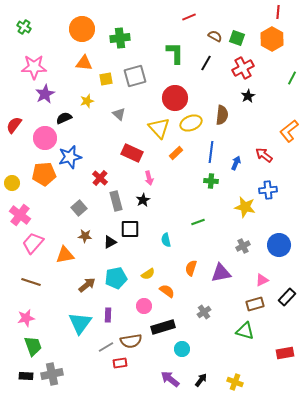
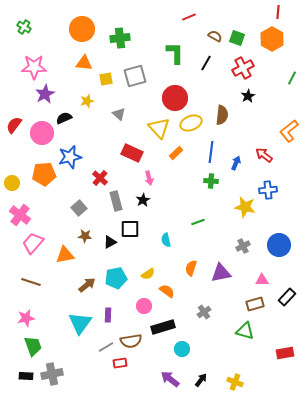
pink circle at (45, 138): moved 3 px left, 5 px up
pink triangle at (262, 280): rotated 24 degrees clockwise
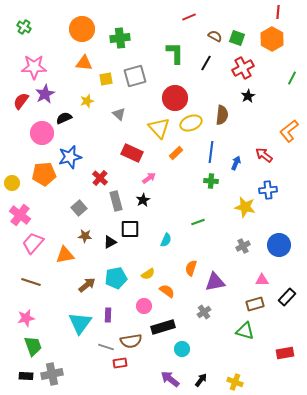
red semicircle at (14, 125): moved 7 px right, 24 px up
pink arrow at (149, 178): rotated 112 degrees counterclockwise
cyan semicircle at (166, 240): rotated 144 degrees counterclockwise
purple triangle at (221, 273): moved 6 px left, 9 px down
gray line at (106, 347): rotated 49 degrees clockwise
